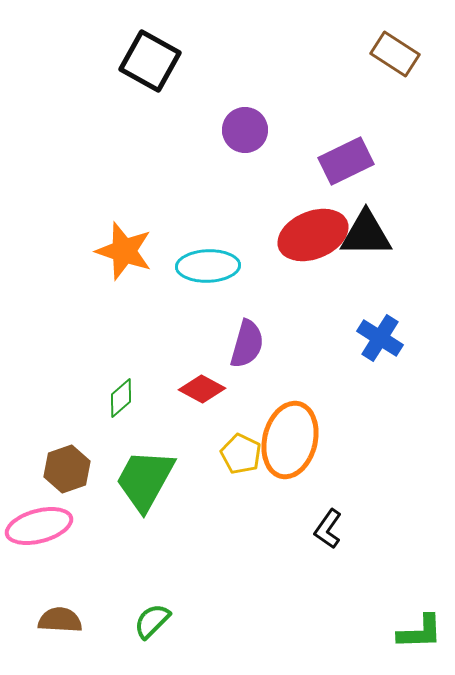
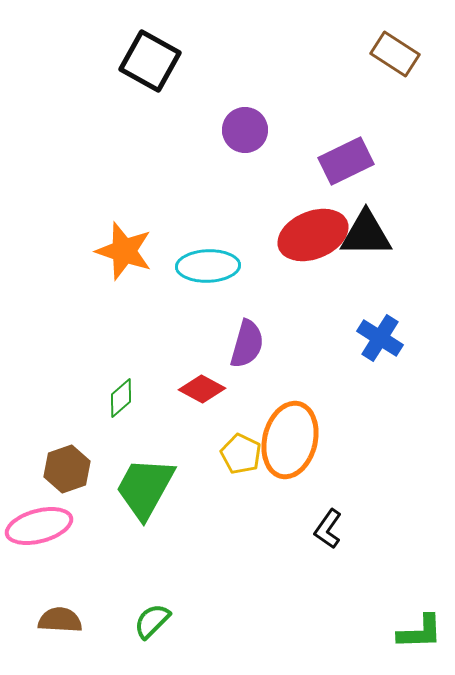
green trapezoid: moved 8 px down
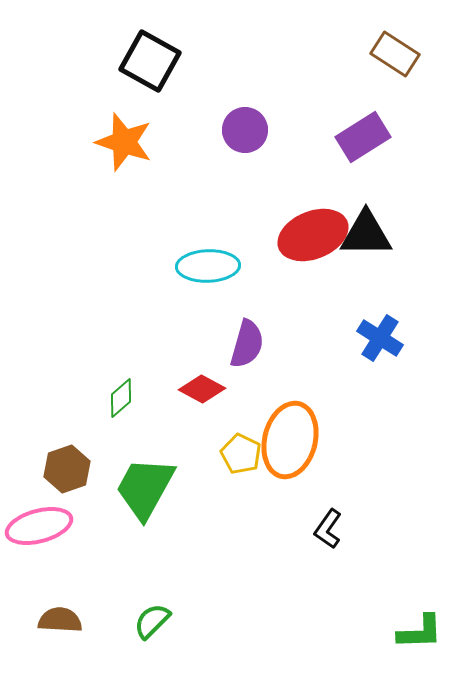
purple rectangle: moved 17 px right, 24 px up; rotated 6 degrees counterclockwise
orange star: moved 109 px up
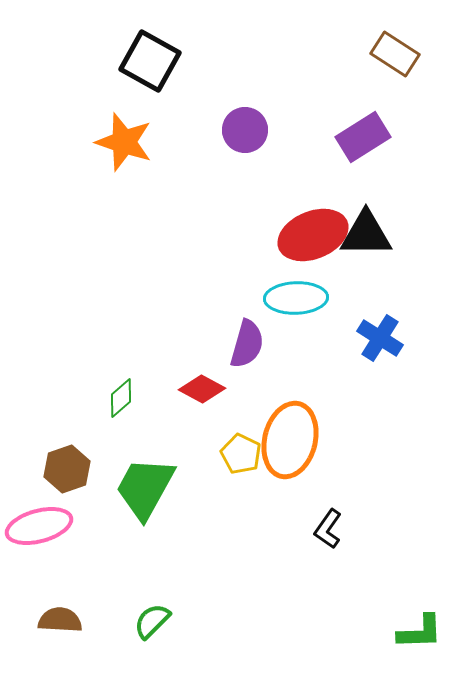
cyan ellipse: moved 88 px right, 32 px down
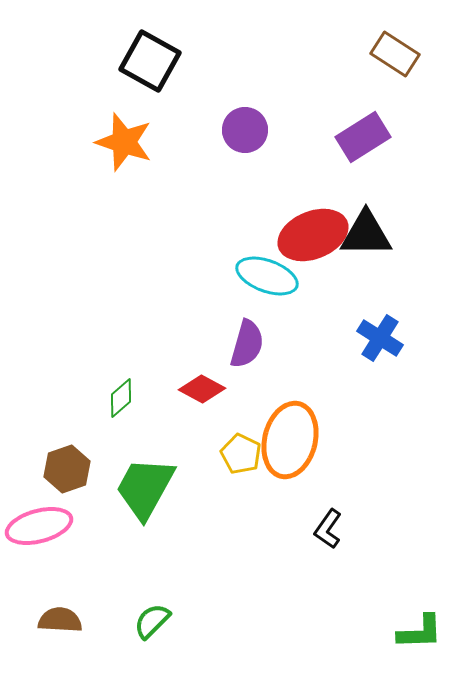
cyan ellipse: moved 29 px left, 22 px up; rotated 22 degrees clockwise
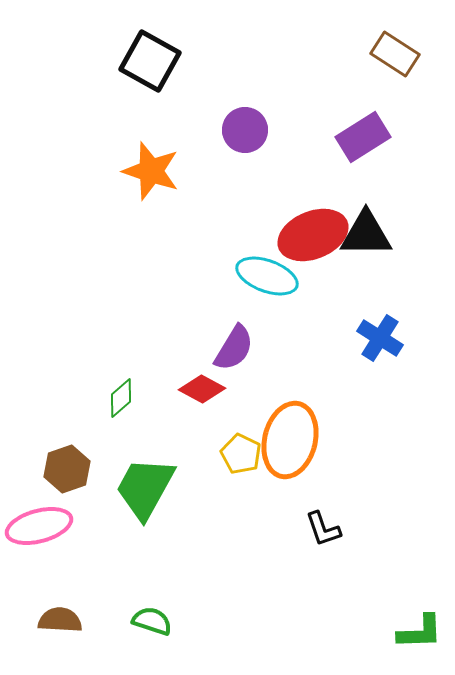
orange star: moved 27 px right, 29 px down
purple semicircle: moved 13 px left, 4 px down; rotated 15 degrees clockwise
black L-shape: moved 5 px left; rotated 54 degrees counterclockwise
green semicircle: rotated 63 degrees clockwise
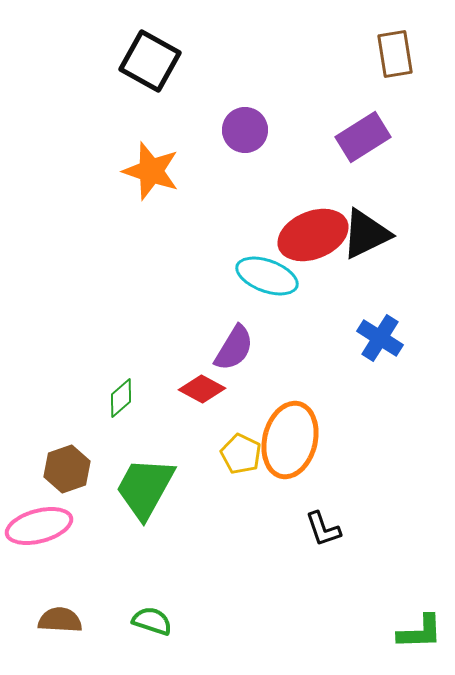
brown rectangle: rotated 48 degrees clockwise
black triangle: rotated 26 degrees counterclockwise
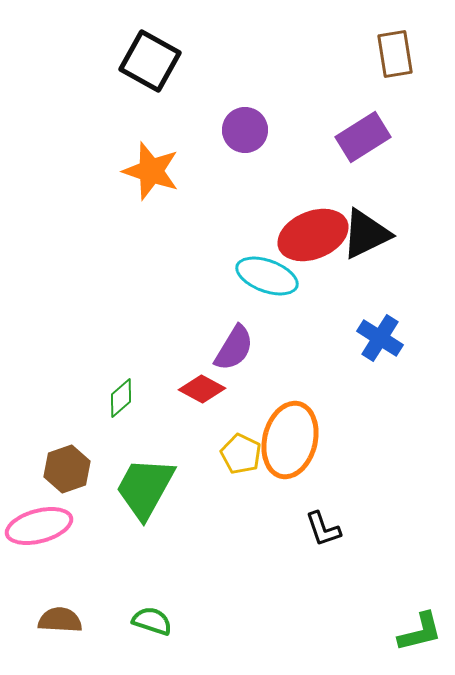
green L-shape: rotated 12 degrees counterclockwise
